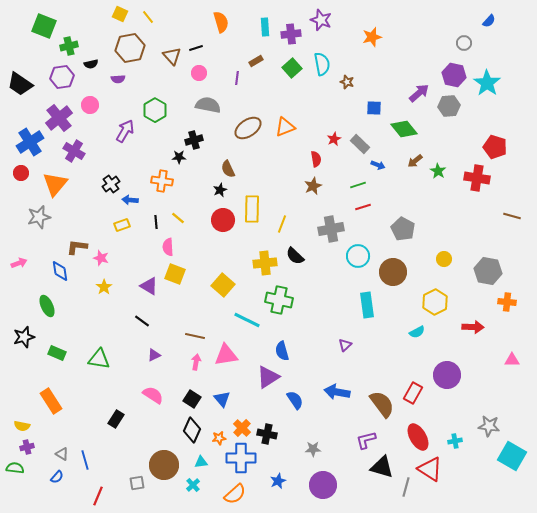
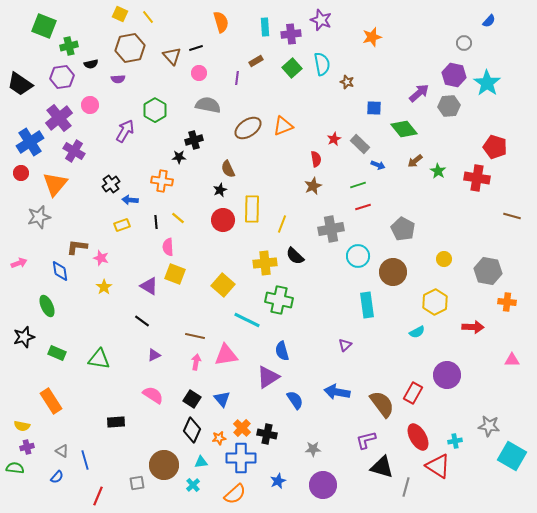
orange triangle at (285, 127): moved 2 px left, 1 px up
black rectangle at (116, 419): moved 3 px down; rotated 54 degrees clockwise
gray triangle at (62, 454): moved 3 px up
red triangle at (430, 469): moved 8 px right, 3 px up
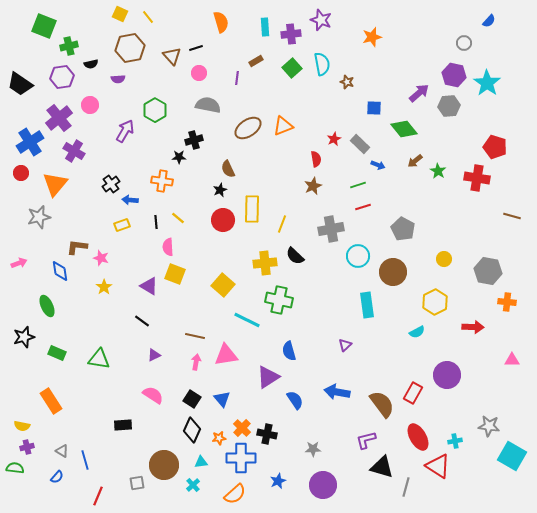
blue semicircle at (282, 351): moved 7 px right
black rectangle at (116, 422): moved 7 px right, 3 px down
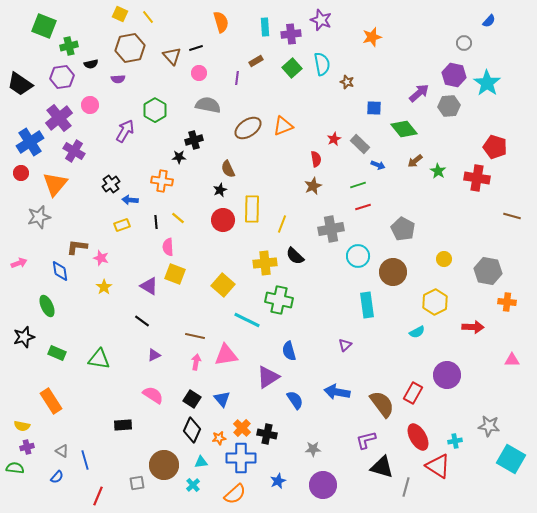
cyan square at (512, 456): moved 1 px left, 3 px down
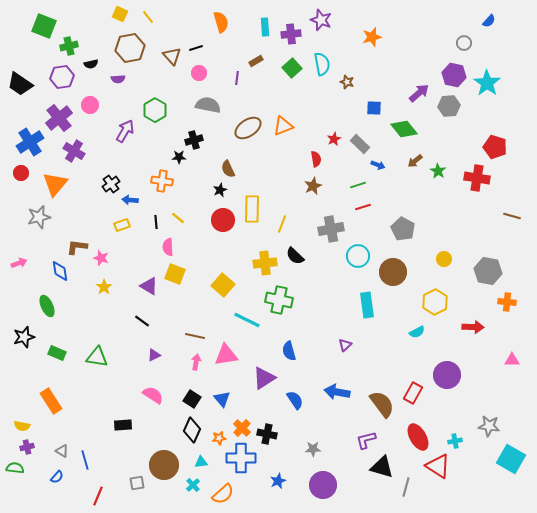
green triangle at (99, 359): moved 2 px left, 2 px up
purple triangle at (268, 377): moved 4 px left, 1 px down
orange semicircle at (235, 494): moved 12 px left
